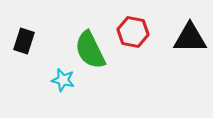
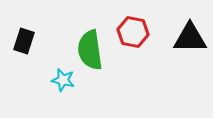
green semicircle: rotated 18 degrees clockwise
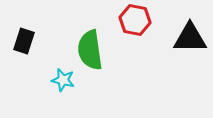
red hexagon: moved 2 px right, 12 px up
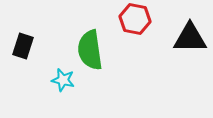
red hexagon: moved 1 px up
black rectangle: moved 1 px left, 5 px down
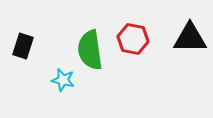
red hexagon: moved 2 px left, 20 px down
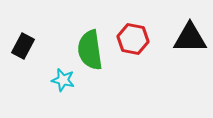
black rectangle: rotated 10 degrees clockwise
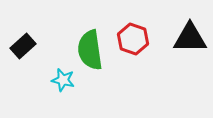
red hexagon: rotated 8 degrees clockwise
black rectangle: rotated 20 degrees clockwise
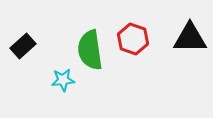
cyan star: rotated 20 degrees counterclockwise
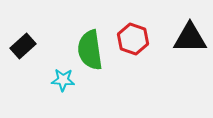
cyan star: rotated 10 degrees clockwise
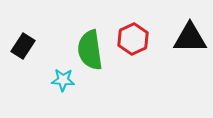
red hexagon: rotated 16 degrees clockwise
black rectangle: rotated 15 degrees counterclockwise
